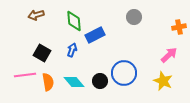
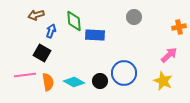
blue rectangle: rotated 30 degrees clockwise
blue arrow: moved 21 px left, 19 px up
cyan diamond: rotated 20 degrees counterclockwise
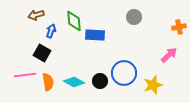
yellow star: moved 10 px left, 4 px down; rotated 30 degrees clockwise
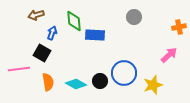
blue arrow: moved 1 px right, 2 px down
pink line: moved 6 px left, 6 px up
cyan diamond: moved 2 px right, 2 px down
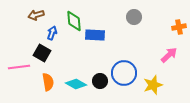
pink line: moved 2 px up
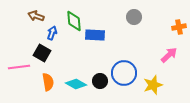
brown arrow: moved 1 px down; rotated 35 degrees clockwise
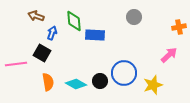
pink line: moved 3 px left, 3 px up
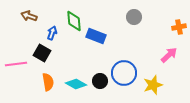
brown arrow: moved 7 px left
blue rectangle: moved 1 px right, 1 px down; rotated 18 degrees clockwise
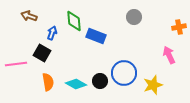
pink arrow: rotated 72 degrees counterclockwise
